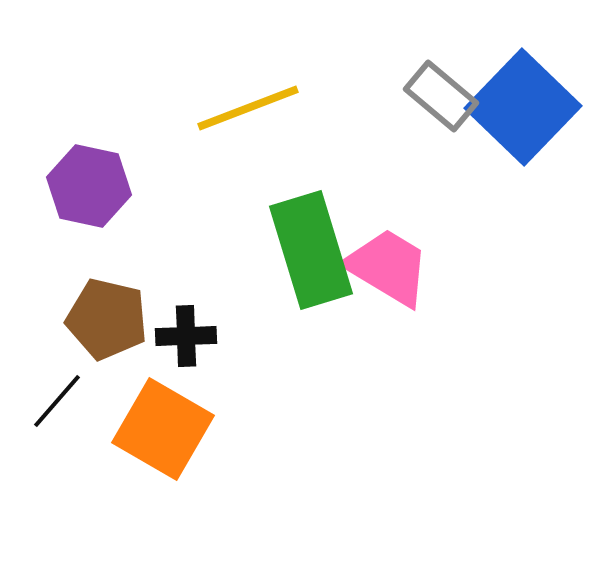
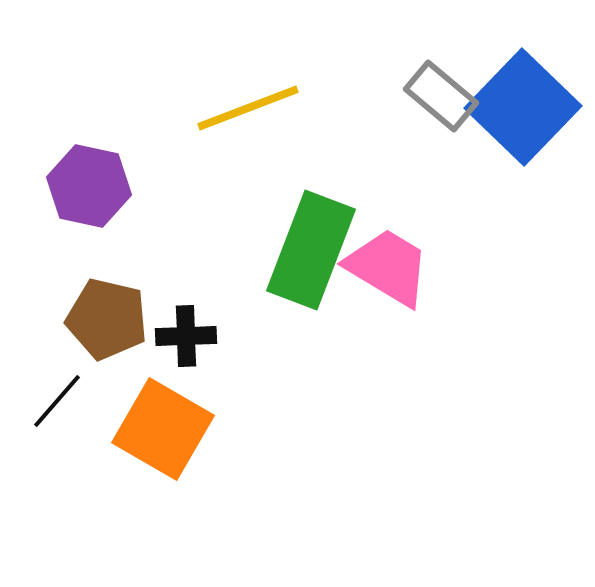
green rectangle: rotated 38 degrees clockwise
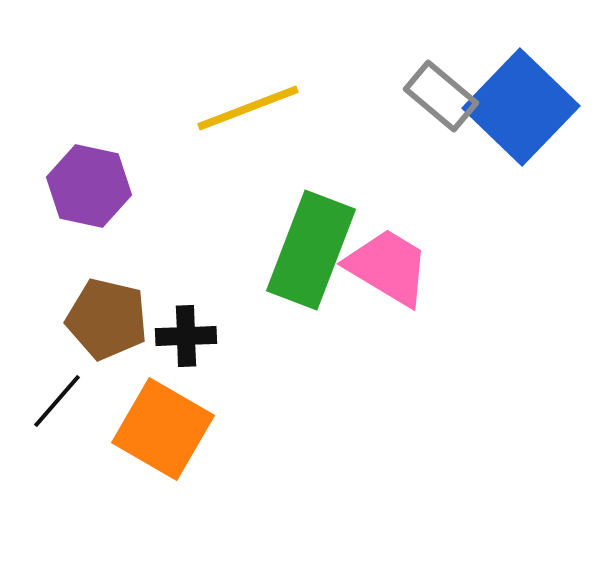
blue square: moved 2 px left
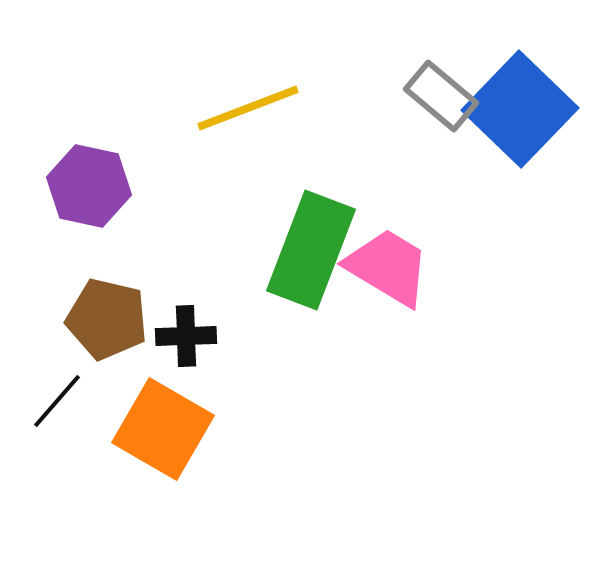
blue square: moved 1 px left, 2 px down
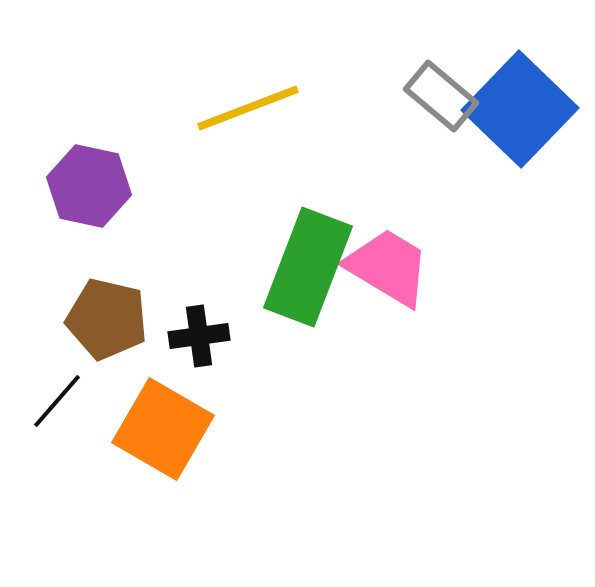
green rectangle: moved 3 px left, 17 px down
black cross: moved 13 px right; rotated 6 degrees counterclockwise
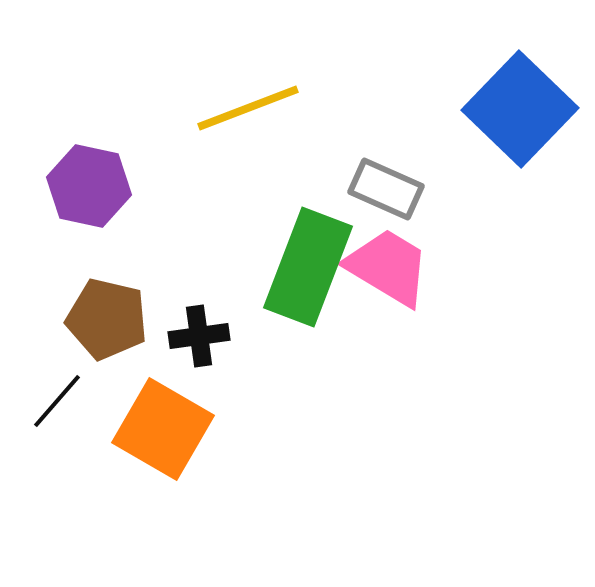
gray rectangle: moved 55 px left, 93 px down; rotated 16 degrees counterclockwise
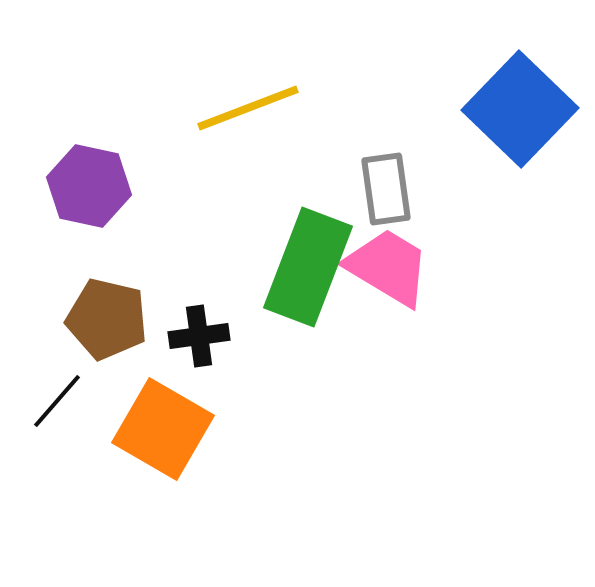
gray rectangle: rotated 58 degrees clockwise
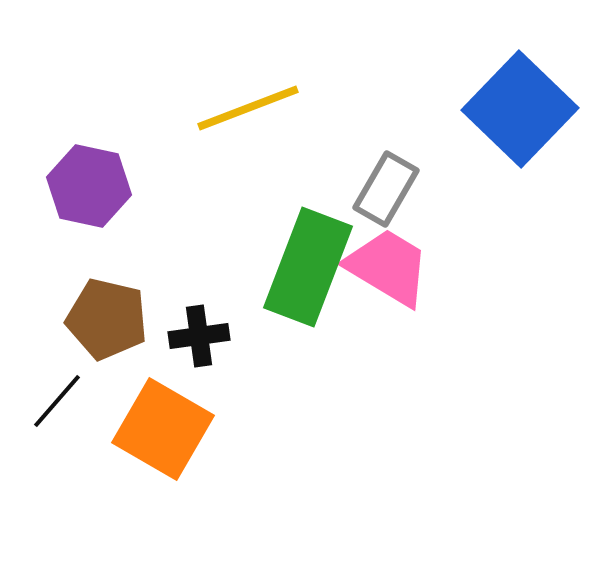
gray rectangle: rotated 38 degrees clockwise
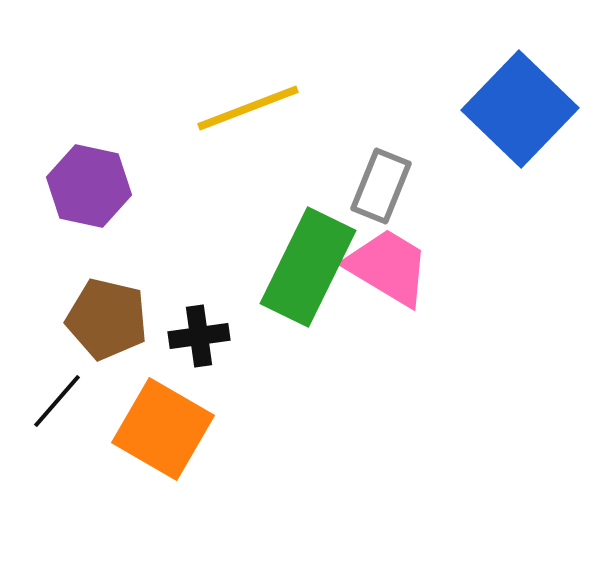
gray rectangle: moved 5 px left, 3 px up; rotated 8 degrees counterclockwise
green rectangle: rotated 5 degrees clockwise
